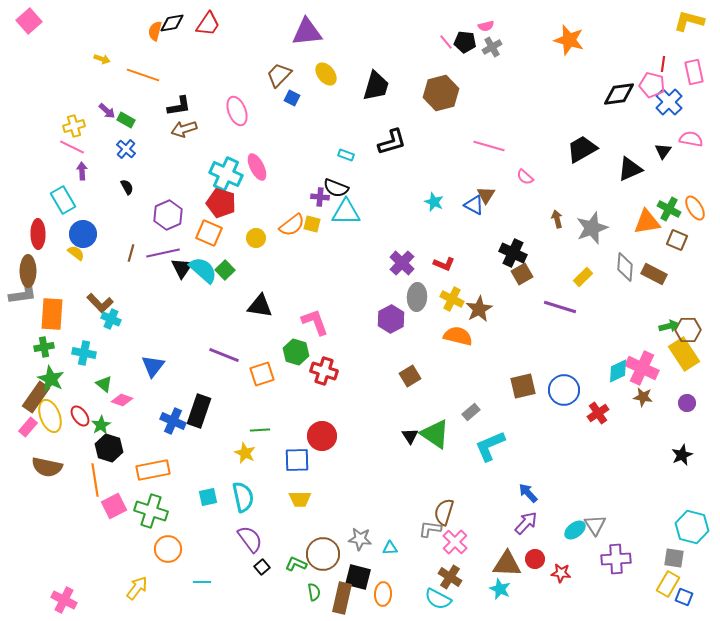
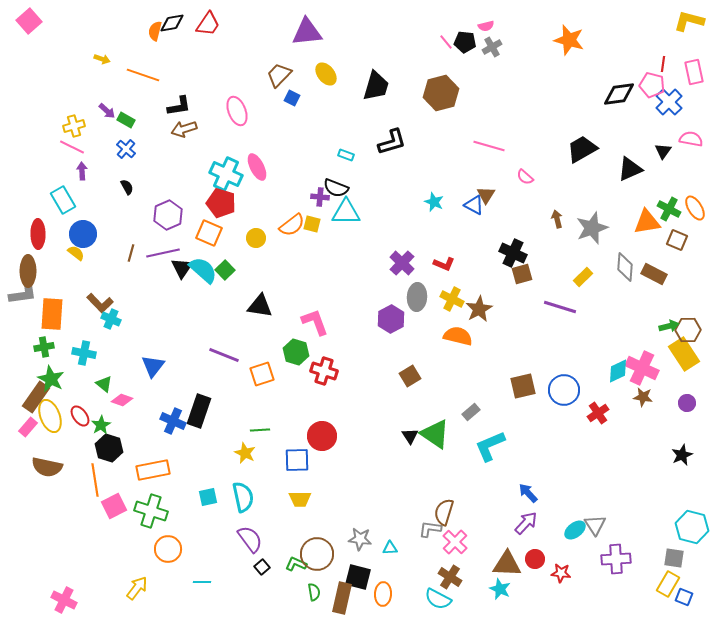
brown square at (522, 274): rotated 15 degrees clockwise
brown circle at (323, 554): moved 6 px left
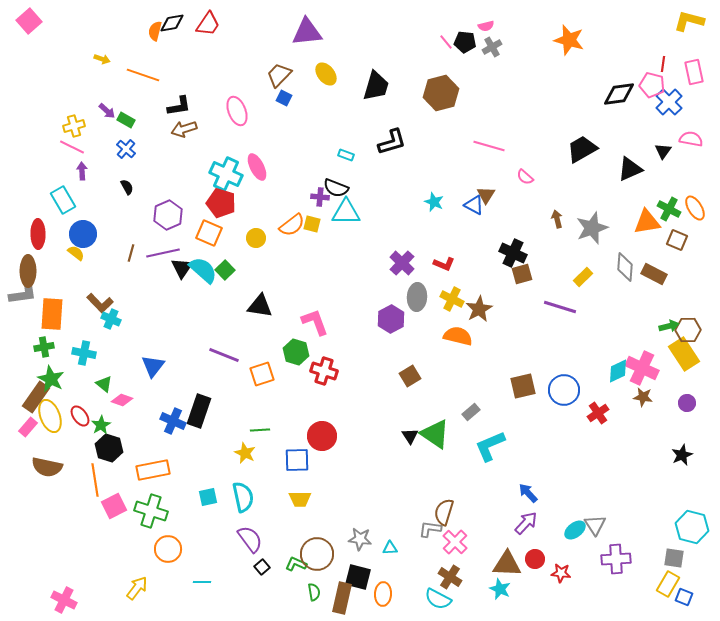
blue square at (292, 98): moved 8 px left
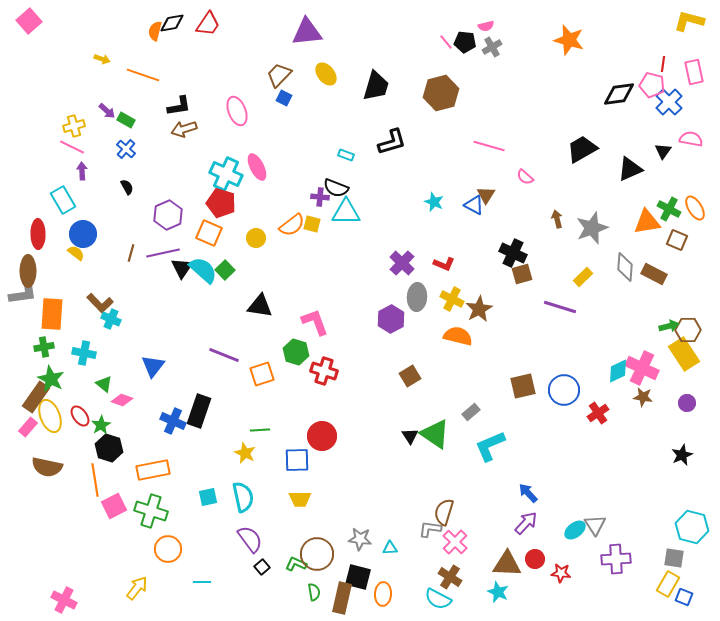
cyan star at (500, 589): moved 2 px left, 3 px down
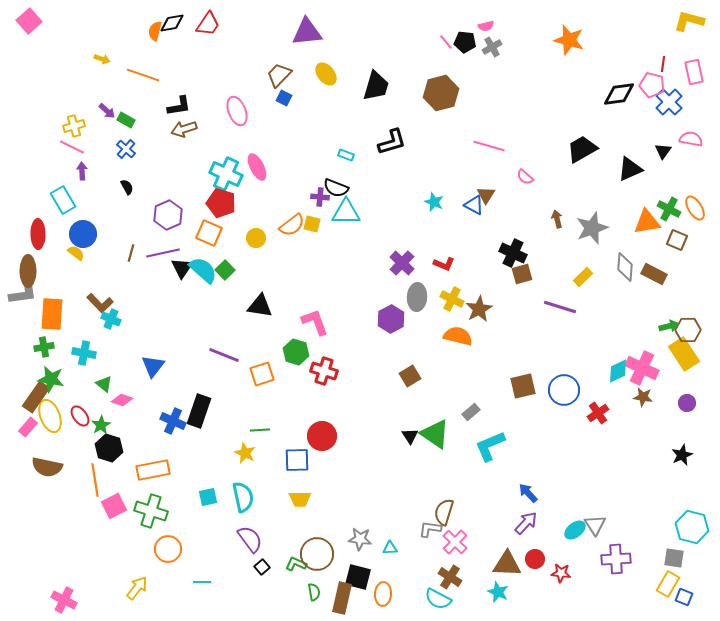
green star at (51, 379): rotated 16 degrees counterclockwise
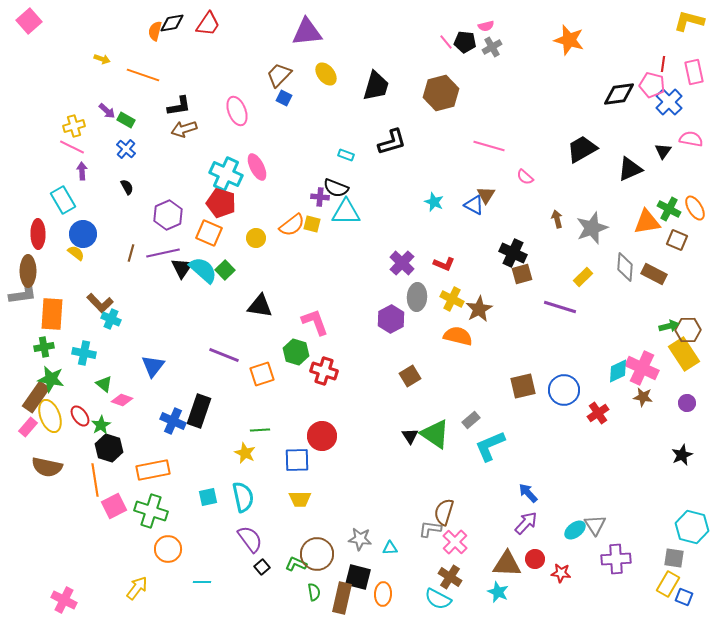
gray rectangle at (471, 412): moved 8 px down
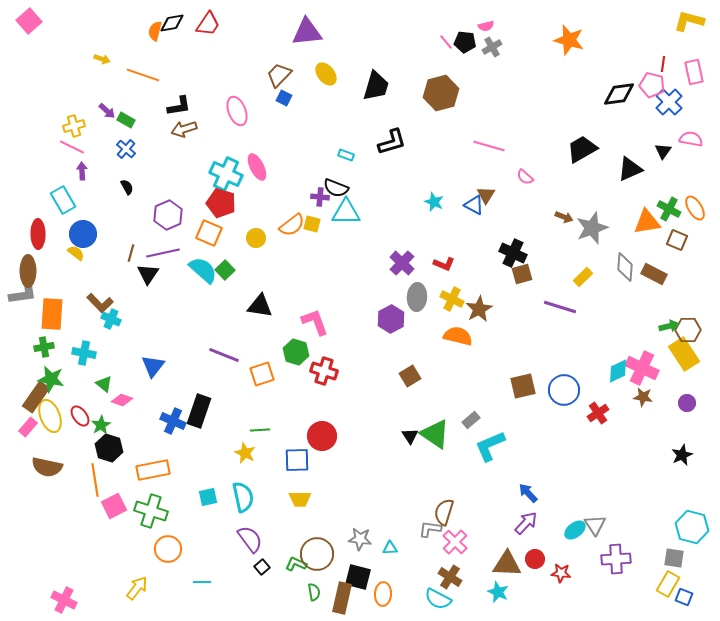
brown arrow at (557, 219): moved 7 px right, 2 px up; rotated 126 degrees clockwise
black triangle at (182, 268): moved 34 px left, 6 px down
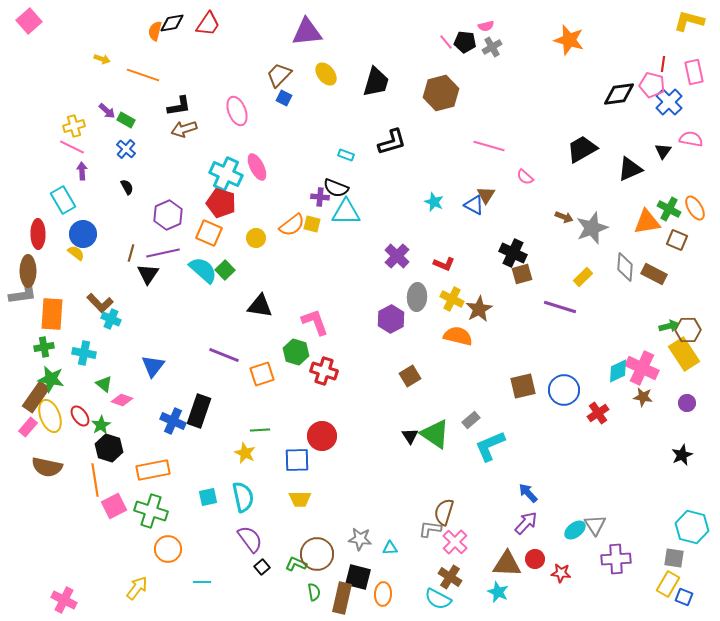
black trapezoid at (376, 86): moved 4 px up
purple cross at (402, 263): moved 5 px left, 7 px up
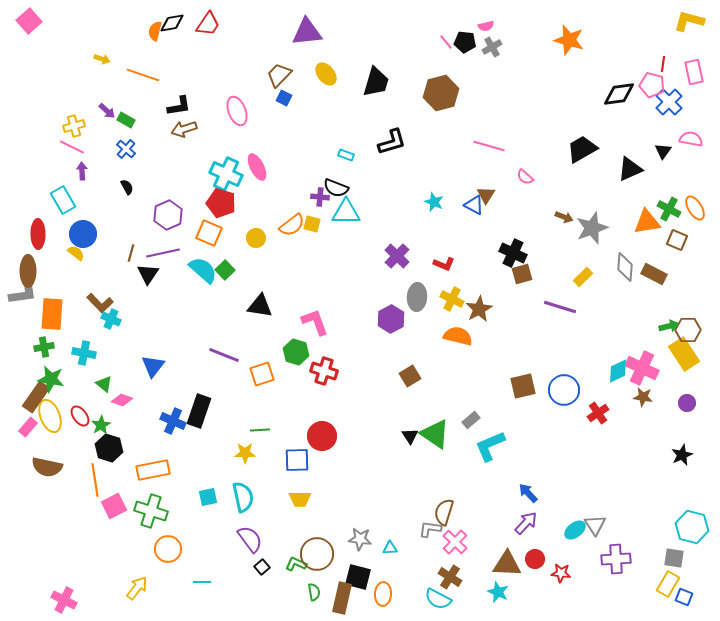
yellow star at (245, 453): rotated 25 degrees counterclockwise
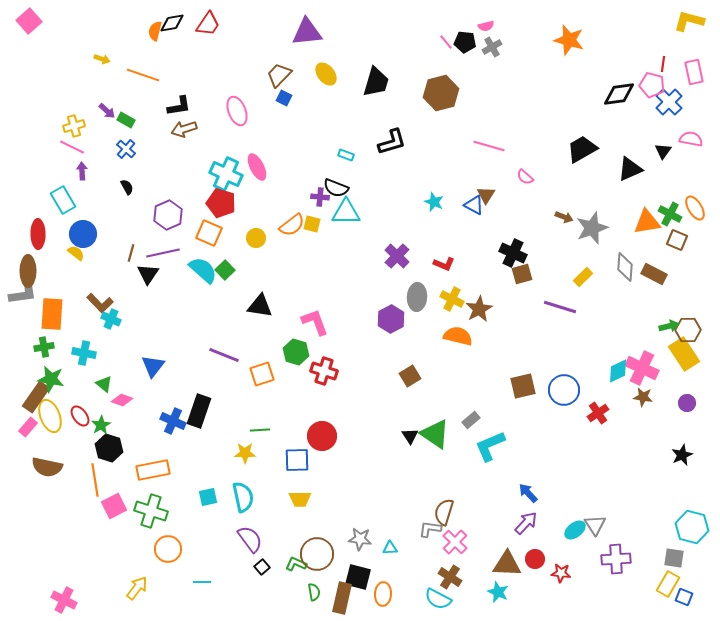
green cross at (669, 209): moved 1 px right, 5 px down
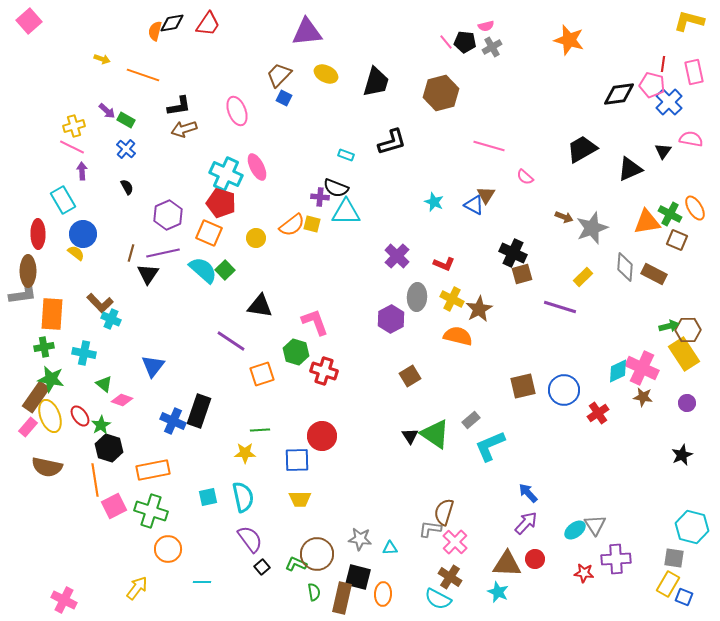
yellow ellipse at (326, 74): rotated 25 degrees counterclockwise
purple line at (224, 355): moved 7 px right, 14 px up; rotated 12 degrees clockwise
red star at (561, 573): moved 23 px right
